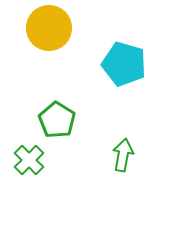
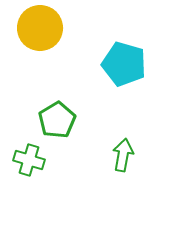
yellow circle: moved 9 px left
green pentagon: rotated 9 degrees clockwise
green cross: rotated 28 degrees counterclockwise
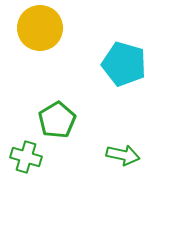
green arrow: rotated 92 degrees clockwise
green cross: moved 3 px left, 3 px up
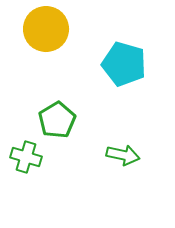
yellow circle: moved 6 px right, 1 px down
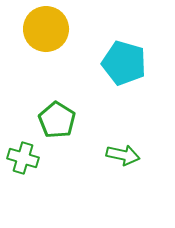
cyan pentagon: moved 1 px up
green pentagon: rotated 9 degrees counterclockwise
green cross: moved 3 px left, 1 px down
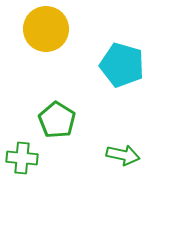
cyan pentagon: moved 2 px left, 2 px down
green cross: moved 1 px left; rotated 12 degrees counterclockwise
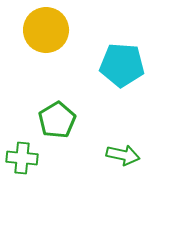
yellow circle: moved 1 px down
cyan pentagon: rotated 12 degrees counterclockwise
green pentagon: rotated 9 degrees clockwise
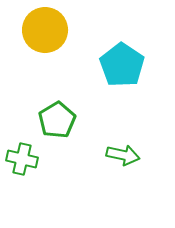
yellow circle: moved 1 px left
cyan pentagon: rotated 30 degrees clockwise
green cross: moved 1 px down; rotated 8 degrees clockwise
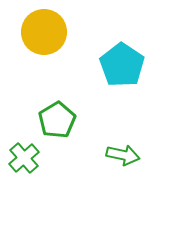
yellow circle: moved 1 px left, 2 px down
green cross: moved 2 px right, 1 px up; rotated 36 degrees clockwise
